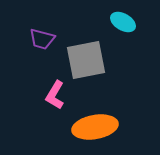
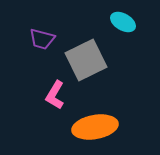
gray square: rotated 15 degrees counterclockwise
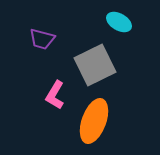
cyan ellipse: moved 4 px left
gray square: moved 9 px right, 5 px down
orange ellipse: moved 1 px left, 6 px up; rotated 60 degrees counterclockwise
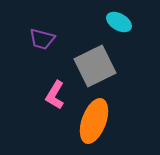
gray square: moved 1 px down
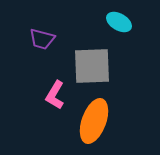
gray square: moved 3 px left; rotated 24 degrees clockwise
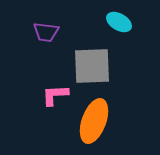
purple trapezoid: moved 4 px right, 7 px up; rotated 8 degrees counterclockwise
pink L-shape: rotated 56 degrees clockwise
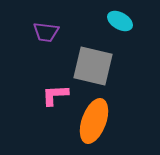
cyan ellipse: moved 1 px right, 1 px up
gray square: moved 1 px right; rotated 15 degrees clockwise
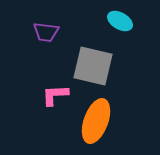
orange ellipse: moved 2 px right
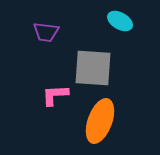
gray square: moved 2 px down; rotated 9 degrees counterclockwise
orange ellipse: moved 4 px right
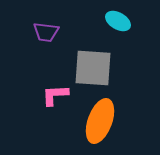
cyan ellipse: moved 2 px left
